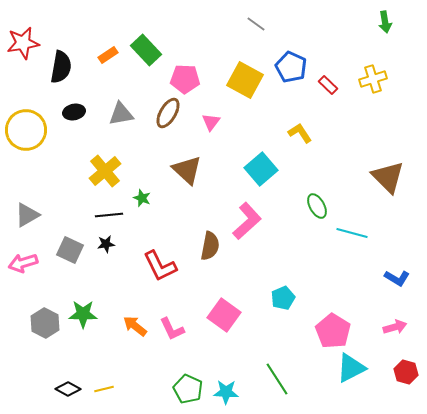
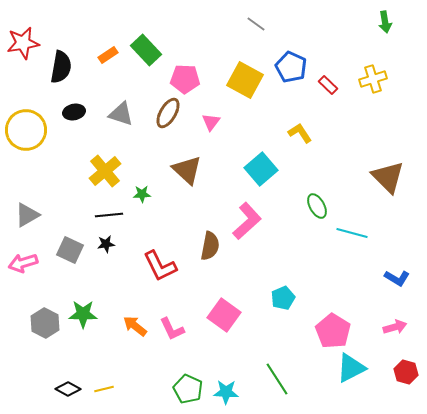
gray triangle at (121, 114): rotated 28 degrees clockwise
green star at (142, 198): moved 4 px up; rotated 24 degrees counterclockwise
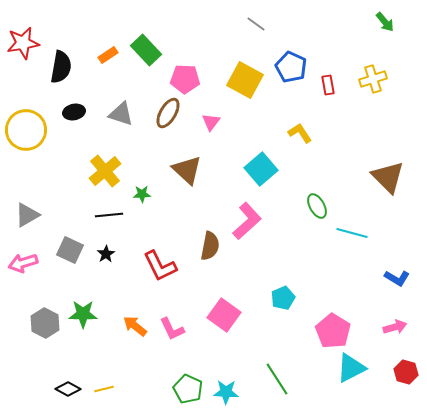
green arrow at (385, 22): rotated 30 degrees counterclockwise
red rectangle at (328, 85): rotated 36 degrees clockwise
black star at (106, 244): moved 10 px down; rotated 24 degrees counterclockwise
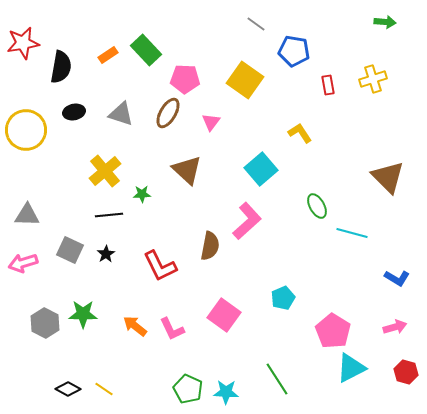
green arrow at (385, 22): rotated 45 degrees counterclockwise
blue pentagon at (291, 67): moved 3 px right, 16 px up; rotated 16 degrees counterclockwise
yellow square at (245, 80): rotated 6 degrees clockwise
gray triangle at (27, 215): rotated 32 degrees clockwise
yellow line at (104, 389): rotated 48 degrees clockwise
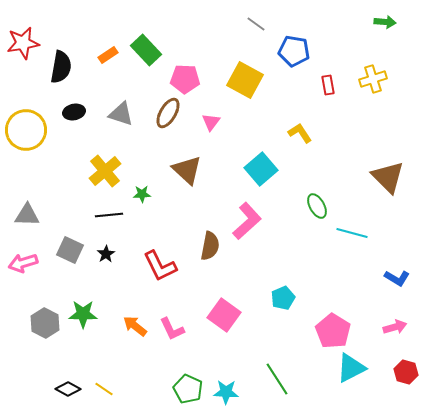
yellow square at (245, 80): rotated 6 degrees counterclockwise
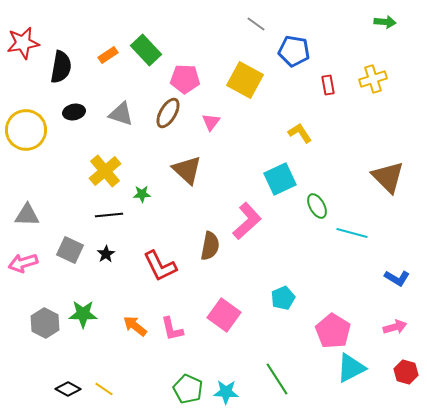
cyan square at (261, 169): moved 19 px right, 10 px down; rotated 16 degrees clockwise
pink L-shape at (172, 329): rotated 12 degrees clockwise
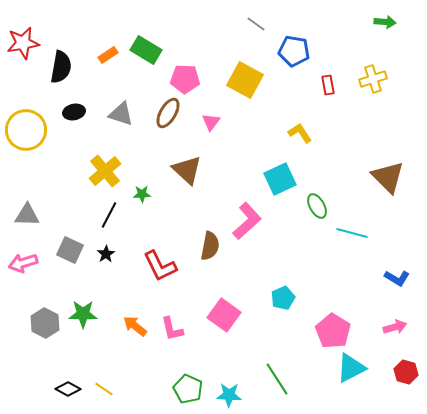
green rectangle at (146, 50): rotated 16 degrees counterclockwise
black line at (109, 215): rotated 56 degrees counterclockwise
cyan star at (226, 392): moved 3 px right, 3 px down
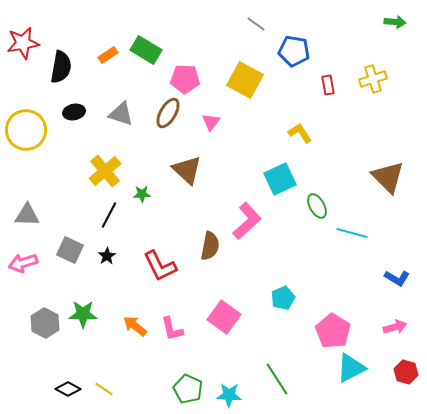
green arrow at (385, 22): moved 10 px right
black star at (106, 254): moved 1 px right, 2 px down
pink square at (224, 315): moved 2 px down
